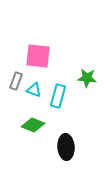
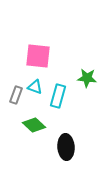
gray rectangle: moved 14 px down
cyan triangle: moved 1 px right, 3 px up
green diamond: moved 1 px right; rotated 20 degrees clockwise
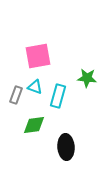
pink square: rotated 16 degrees counterclockwise
green diamond: rotated 50 degrees counterclockwise
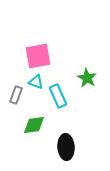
green star: rotated 24 degrees clockwise
cyan triangle: moved 1 px right, 5 px up
cyan rectangle: rotated 40 degrees counterclockwise
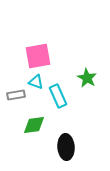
gray rectangle: rotated 60 degrees clockwise
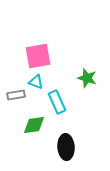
green star: rotated 12 degrees counterclockwise
cyan rectangle: moved 1 px left, 6 px down
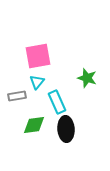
cyan triangle: moved 1 px right; rotated 49 degrees clockwise
gray rectangle: moved 1 px right, 1 px down
black ellipse: moved 18 px up
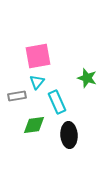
black ellipse: moved 3 px right, 6 px down
